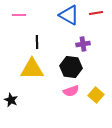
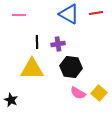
blue triangle: moved 1 px up
purple cross: moved 25 px left
pink semicircle: moved 7 px right, 2 px down; rotated 49 degrees clockwise
yellow square: moved 3 px right, 2 px up
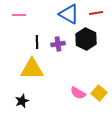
black hexagon: moved 15 px right, 28 px up; rotated 20 degrees clockwise
black star: moved 11 px right, 1 px down; rotated 24 degrees clockwise
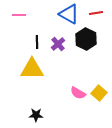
purple cross: rotated 32 degrees counterclockwise
black star: moved 14 px right, 14 px down; rotated 24 degrees clockwise
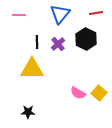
blue triangle: moved 9 px left; rotated 40 degrees clockwise
black star: moved 8 px left, 3 px up
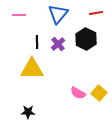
blue triangle: moved 2 px left
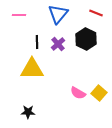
red line: rotated 32 degrees clockwise
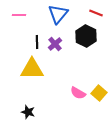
black hexagon: moved 3 px up
purple cross: moved 3 px left
black star: rotated 16 degrees clockwise
